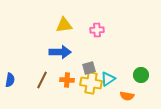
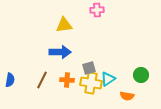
pink cross: moved 20 px up
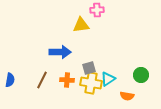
yellow triangle: moved 17 px right
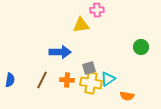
green circle: moved 28 px up
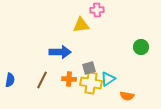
orange cross: moved 2 px right, 1 px up
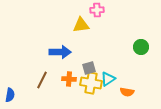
blue semicircle: moved 15 px down
orange semicircle: moved 4 px up
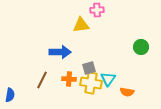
cyan triangle: rotated 21 degrees counterclockwise
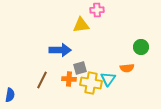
blue arrow: moved 2 px up
gray square: moved 9 px left
orange semicircle: moved 24 px up; rotated 16 degrees counterclockwise
